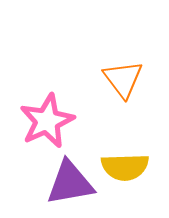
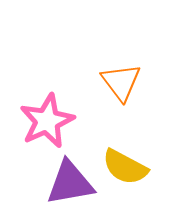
orange triangle: moved 2 px left, 3 px down
yellow semicircle: rotated 30 degrees clockwise
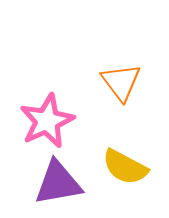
purple triangle: moved 12 px left
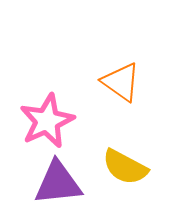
orange triangle: rotated 18 degrees counterclockwise
purple triangle: rotated 4 degrees clockwise
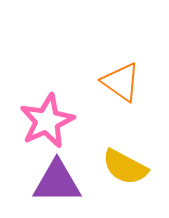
purple triangle: moved 1 px left, 1 px up; rotated 6 degrees clockwise
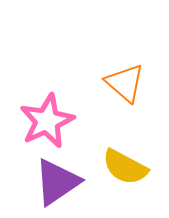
orange triangle: moved 4 px right, 1 px down; rotated 6 degrees clockwise
purple triangle: rotated 34 degrees counterclockwise
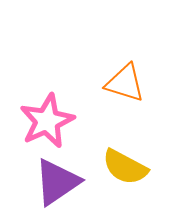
orange triangle: rotated 24 degrees counterclockwise
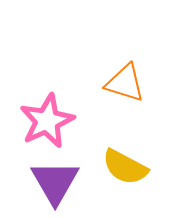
purple triangle: moved 2 px left; rotated 26 degrees counterclockwise
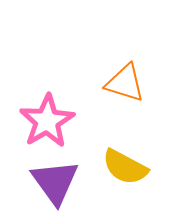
pink star: rotated 6 degrees counterclockwise
purple triangle: rotated 6 degrees counterclockwise
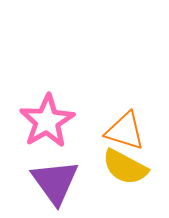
orange triangle: moved 48 px down
